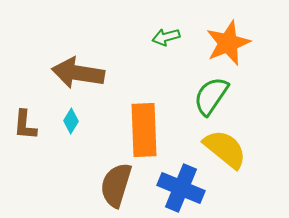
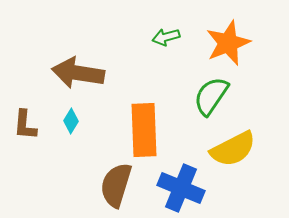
yellow semicircle: moved 8 px right; rotated 114 degrees clockwise
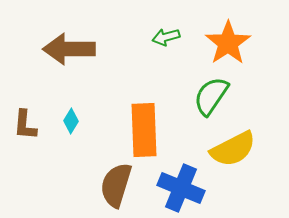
orange star: rotated 12 degrees counterclockwise
brown arrow: moved 9 px left, 24 px up; rotated 9 degrees counterclockwise
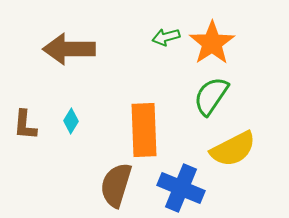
orange star: moved 16 px left
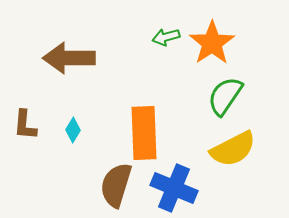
brown arrow: moved 9 px down
green semicircle: moved 14 px right
cyan diamond: moved 2 px right, 9 px down
orange rectangle: moved 3 px down
blue cross: moved 7 px left
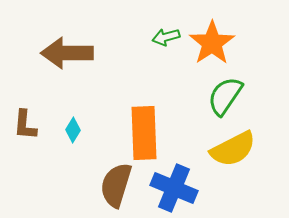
brown arrow: moved 2 px left, 5 px up
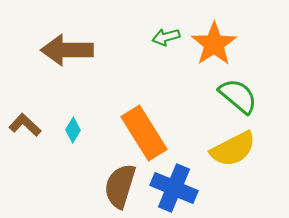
orange star: moved 2 px right, 1 px down
brown arrow: moved 3 px up
green semicircle: moved 13 px right; rotated 96 degrees clockwise
brown L-shape: rotated 128 degrees clockwise
orange rectangle: rotated 30 degrees counterclockwise
brown semicircle: moved 4 px right, 1 px down
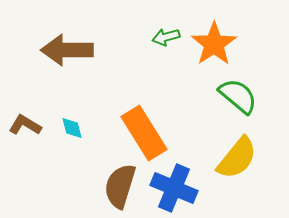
brown L-shape: rotated 12 degrees counterclockwise
cyan diamond: moved 1 px left, 2 px up; rotated 45 degrees counterclockwise
yellow semicircle: moved 4 px right, 9 px down; rotated 24 degrees counterclockwise
